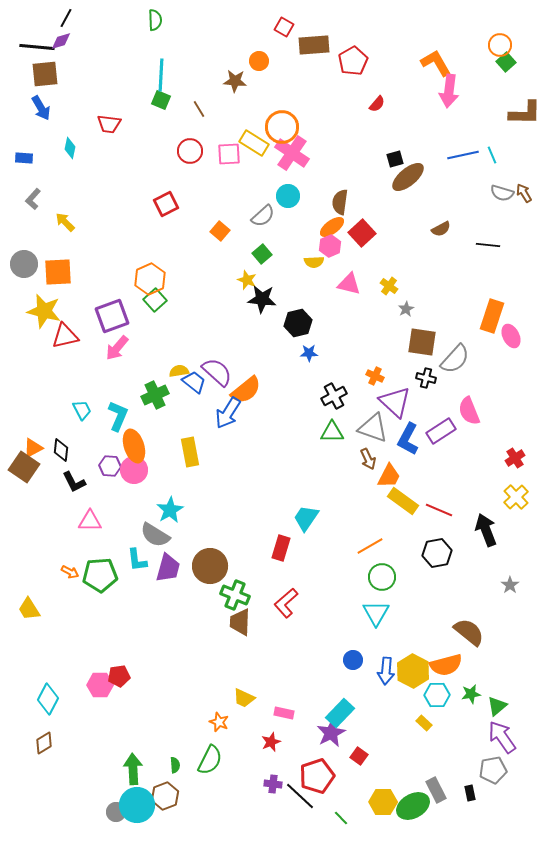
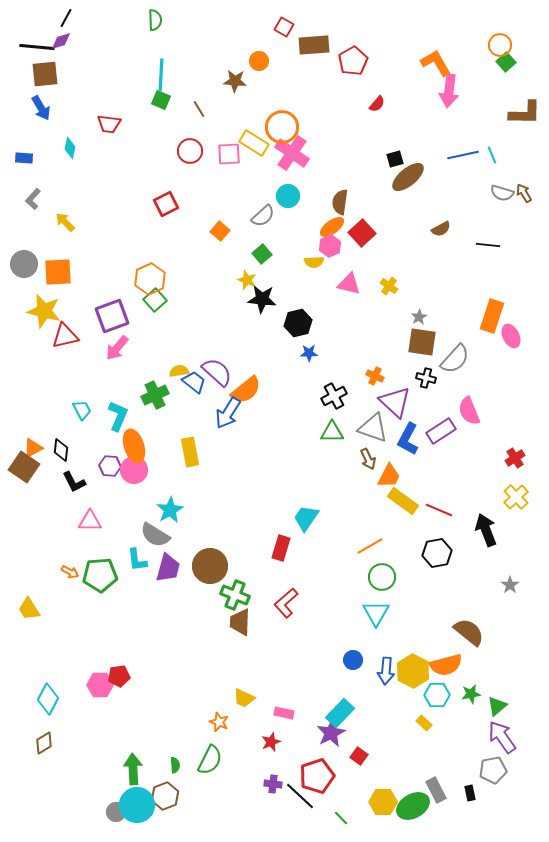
gray star at (406, 309): moved 13 px right, 8 px down
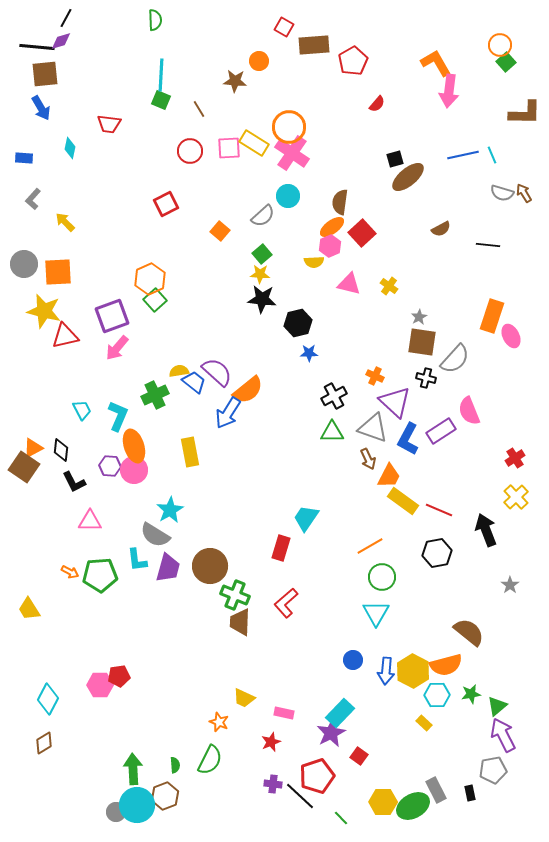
orange circle at (282, 127): moved 7 px right
pink square at (229, 154): moved 6 px up
yellow star at (247, 280): moved 13 px right, 6 px up; rotated 18 degrees counterclockwise
orange semicircle at (246, 390): moved 2 px right
purple arrow at (502, 737): moved 1 px right, 2 px up; rotated 8 degrees clockwise
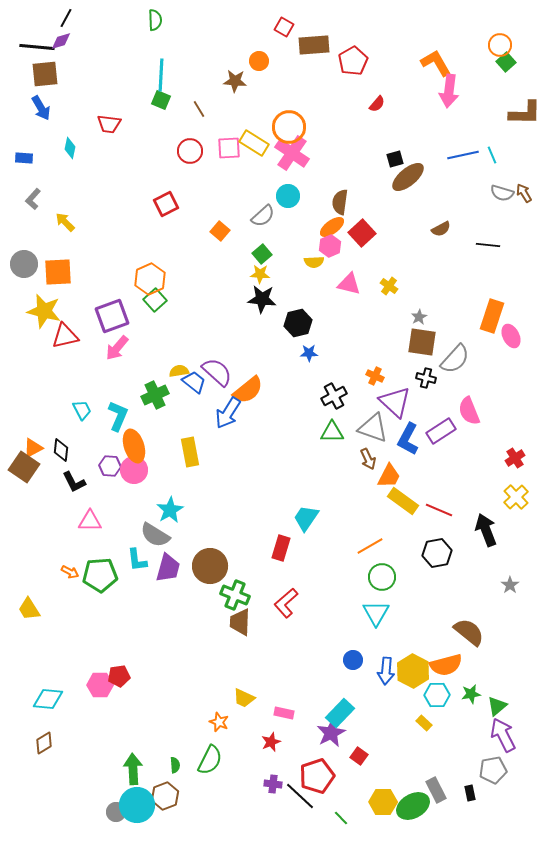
cyan diamond at (48, 699): rotated 68 degrees clockwise
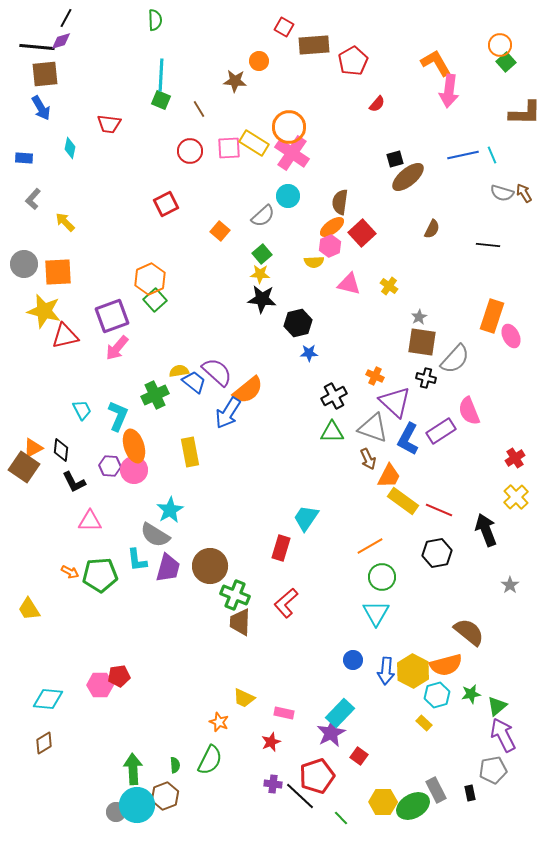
brown semicircle at (441, 229): moved 9 px left; rotated 36 degrees counterclockwise
cyan hexagon at (437, 695): rotated 15 degrees counterclockwise
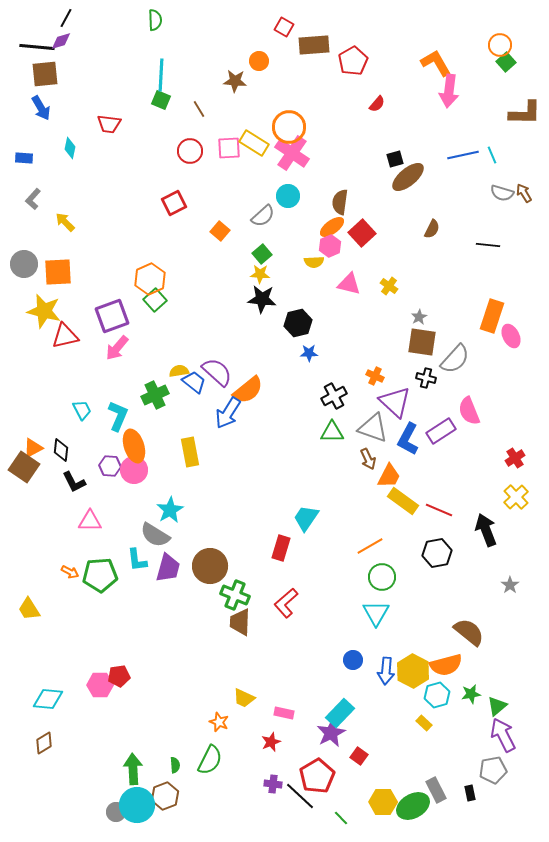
red square at (166, 204): moved 8 px right, 1 px up
red pentagon at (317, 776): rotated 12 degrees counterclockwise
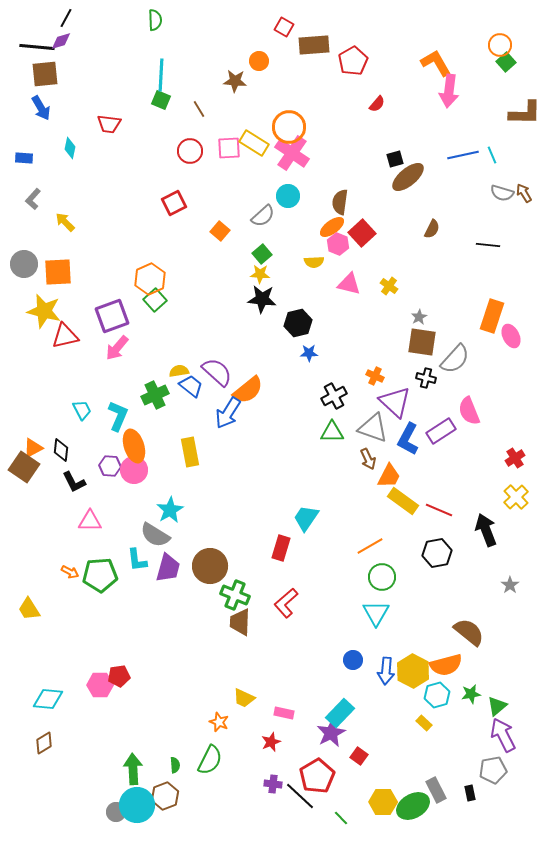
pink hexagon at (330, 246): moved 8 px right, 2 px up; rotated 15 degrees counterclockwise
blue trapezoid at (194, 382): moved 3 px left, 4 px down
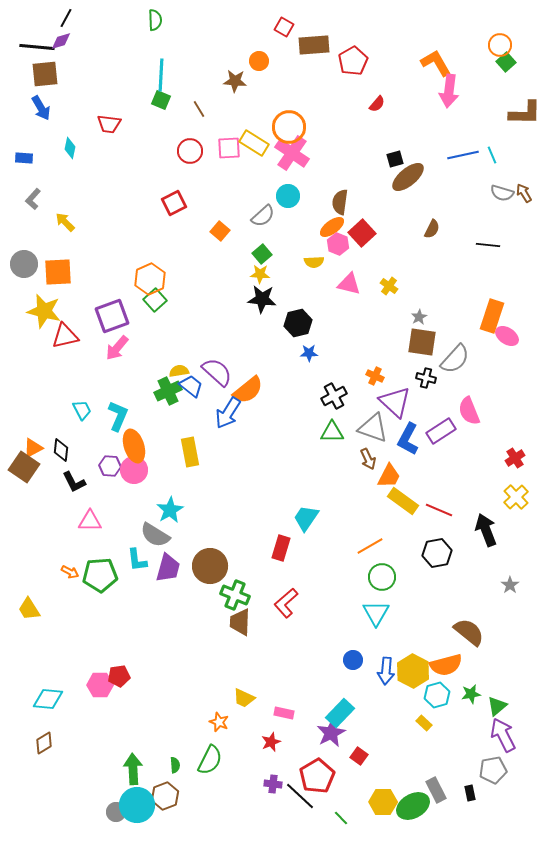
pink ellipse at (511, 336): moved 4 px left; rotated 30 degrees counterclockwise
green cross at (155, 395): moved 13 px right, 4 px up
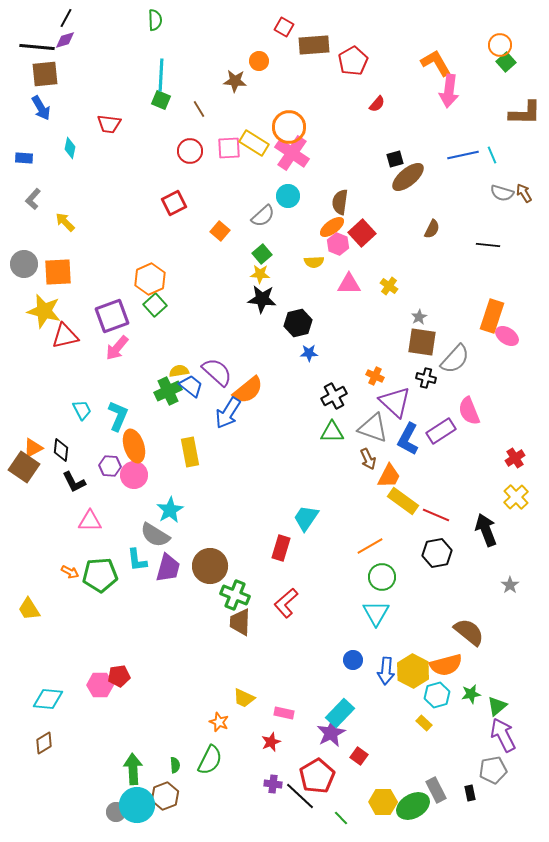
purple diamond at (61, 41): moved 4 px right, 1 px up
pink triangle at (349, 284): rotated 15 degrees counterclockwise
green square at (155, 300): moved 5 px down
pink circle at (134, 470): moved 5 px down
red line at (439, 510): moved 3 px left, 5 px down
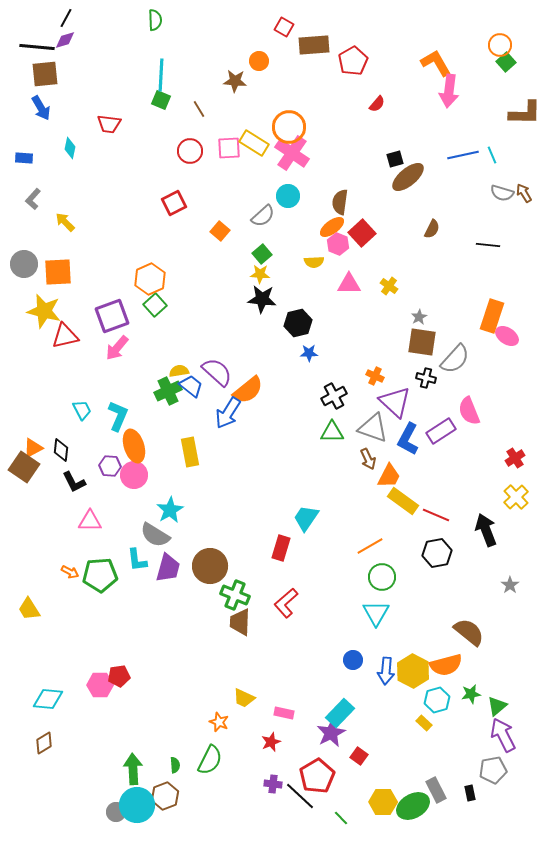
cyan hexagon at (437, 695): moved 5 px down
